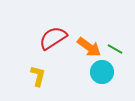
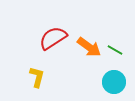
green line: moved 1 px down
cyan circle: moved 12 px right, 10 px down
yellow L-shape: moved 1 px left, 1 px down
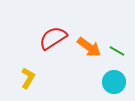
green line: moved 2 px right, 1 px down
yellow L-shape: moved 9 px left, 1 px down; rotated 15 degrees clockwise
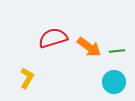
red semicircle: rotated 16 degrees clockwise
green line: rotated 35 degrees counterclockwise
yellow L-shape: moved 1 px left
